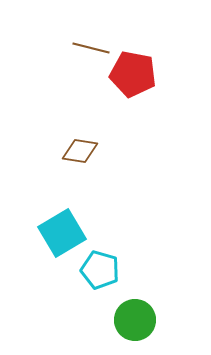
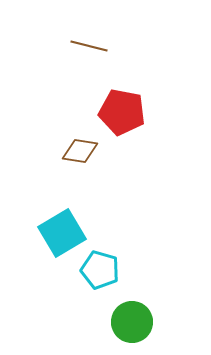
brown line: moved 2 px left, 2 px up
red pentagon: moved 11 px left, 38 px down
green circle: moved 3 px left, 2 px down
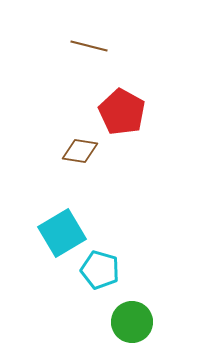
red pentagon: rotated 18 degrees clockwise
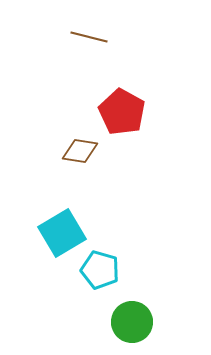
brown line: moved 9 px up
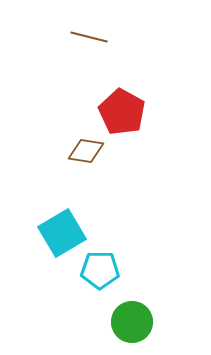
brown diamond: moved 6 px right
cyan pentagon: rotated 15 degrees counterclockwise
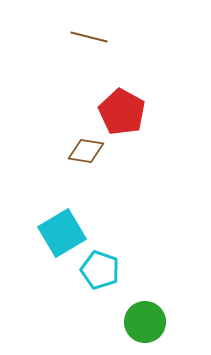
cyan pentagon: rotated 18 degrees clockwise
green circle: moved 13 px right
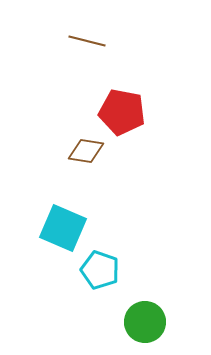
brown line: moved 2 px left, 4 px down
red pentagon: rotated 18 degrees counterclockwise
cyan square: moved 1 px right, 5 px up; rotated 36 degrees counterclockwise
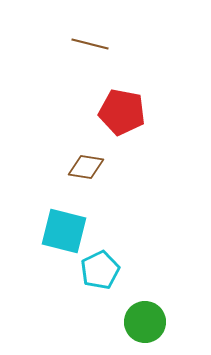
brown line: moved 3 px right, 3 px down
brown diamond: moved 16 px down
cyan square: moved 1 px right, 3 px down; rotated 9 degrees counterclockwise
cyan pentagon: rotated 27 degrees clockwise
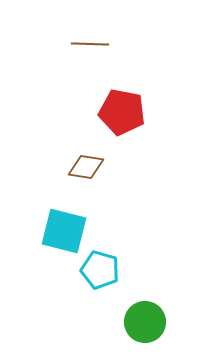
brown line: rotated 12 degrees counterclockwise
cyan pentagon: rotated 30 degrees counterclockwise
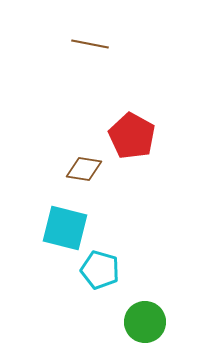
brown line: rotated 9 degrees clockwise
red pentagon: moved 10 px right, 24 px down; rotated 18 degrees clockwise
brown diamond: moved 2 px left, 2 px down
cyan square: moved 1 px right, 3 px up
